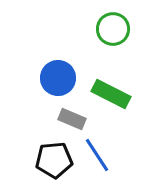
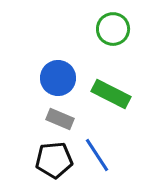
gray rectangle: moved 12 px left
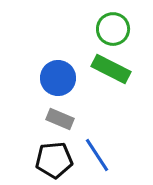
green rectangle: moved 25 px up
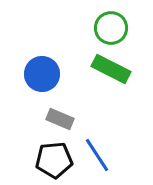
green circle: moved 2 px left, 1 px up
blue circle: moved 16 px left, 4 px up
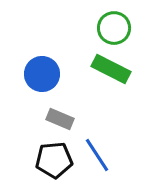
green circle: moved 3 px right
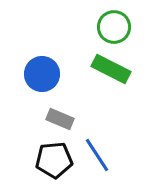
green circle: moved 1 px up
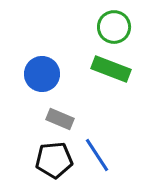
green rectangle: rotated 6 degrees counterclockwise
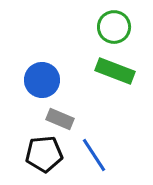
green rectangle: moved 4 px right, 2 px down
blue circle: moved 6 px down
blue line: moved 3 px left
black pentagon: moved 10 px left, 6 px up
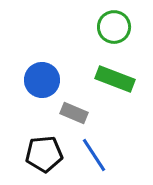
green rectangle: moved 8 px down
gray rectangle: moved 14 px right, 6 px up
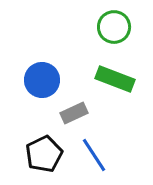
gray rectangle: rotated 48 degrees counterclockwise
black pentagon: rotated 21 degrees counterclockwise
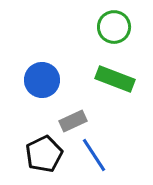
gray rectangle: moved 1 px left, 8 px down
